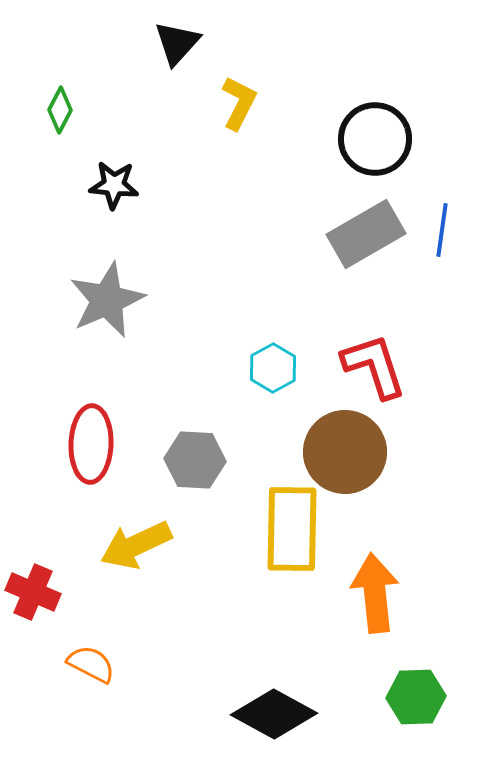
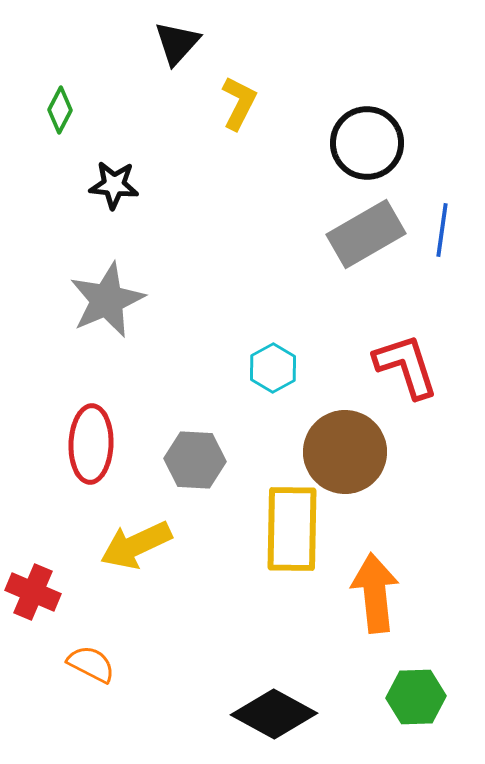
black circle: moved 8 px left, 4 px down
red L-shape: moved 32 px right
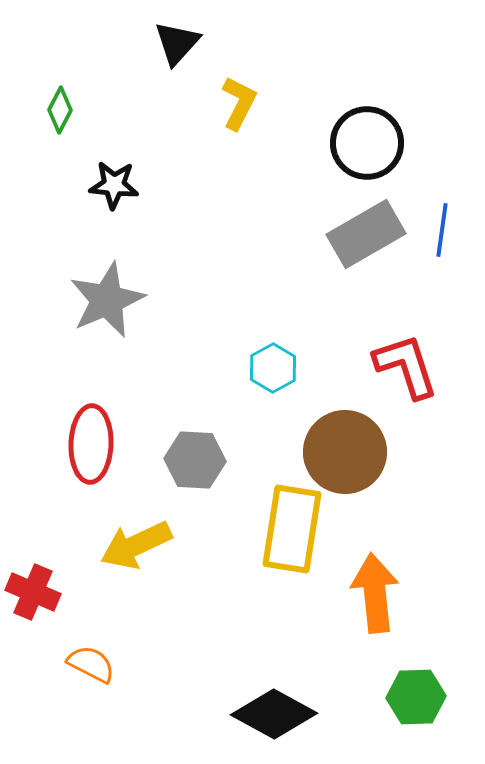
yellow rectangle: rotated 8 degrees clockwise
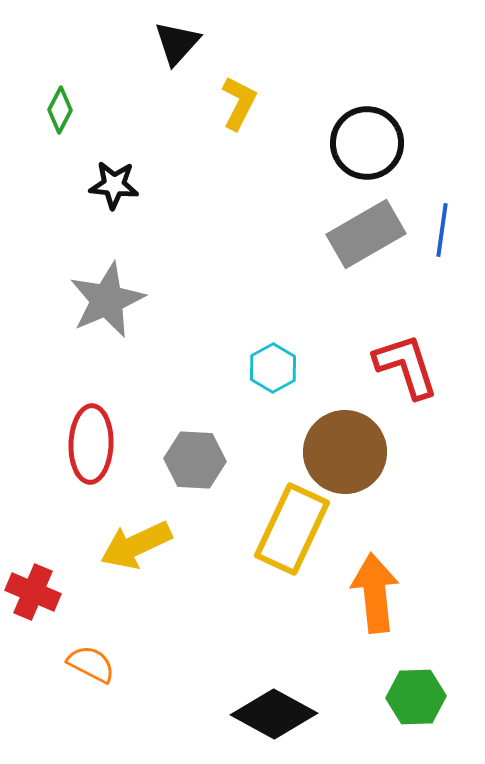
yellow rectangle: rotated 16 degrees clockwise
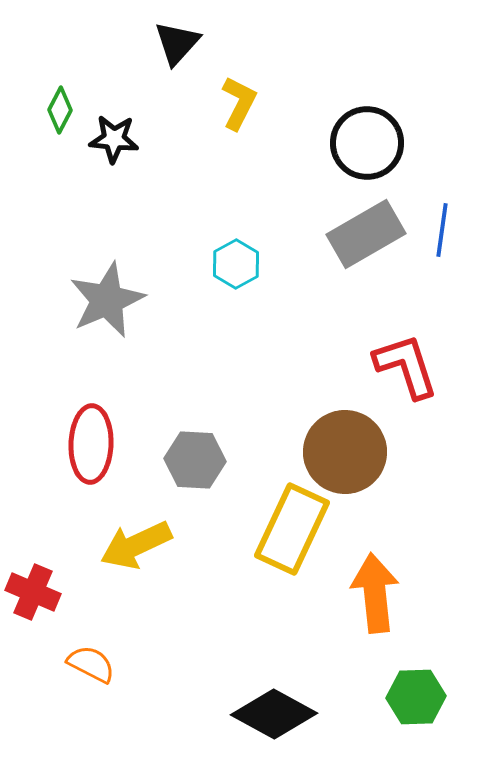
black star: moved 46 px up
cyan hexagon: moved 37 px left, 104 px up
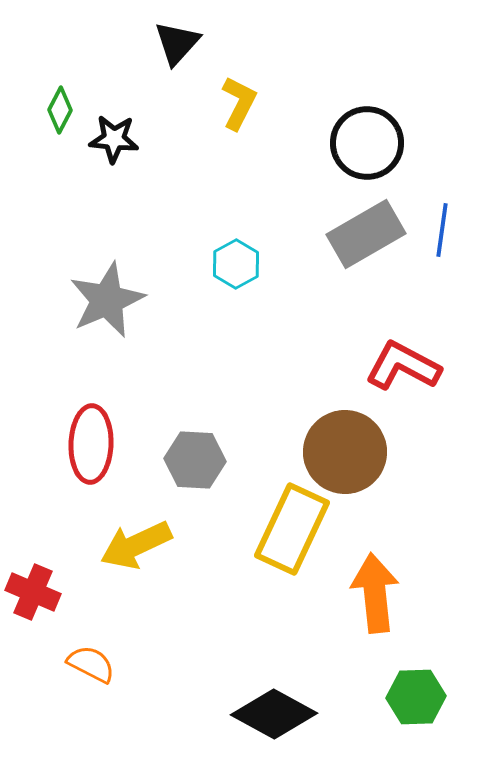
red L-shape: moved 3 px left; rotated 44 degrees counterclockwise
